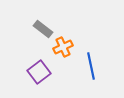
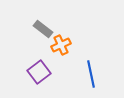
orange cross: moved 2 px left, 2 px up
blue line: moved 8 px down
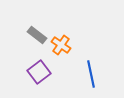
gray rectangle: moved 6 px left, 6 px down
orange cross: rotated 30 degrees counterclockwise
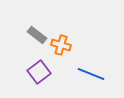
orange cross: rotated 18 degrees counterclockwise
blue line: rotated 56 degrees counterclockwise
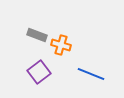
gray rectangle: rotated 18 degrees counterclockwise
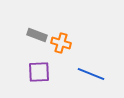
orange cross: moved 2 px up
purple square: rotated 35 degrees clockwise
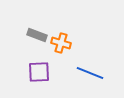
blue line: moved 1 px left, 1 px up
